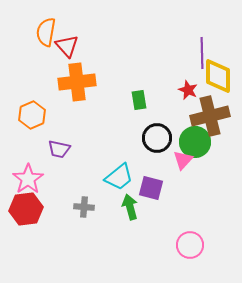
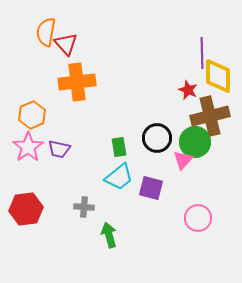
red triangle: moved 1 px left, 2 px up
green rectangle: moved 20 px left, 47 px down
pink star: moved 32 px up
green arrow: moved 21 px left, 28 px down
pink circle: moved 8 px right, 27 px up
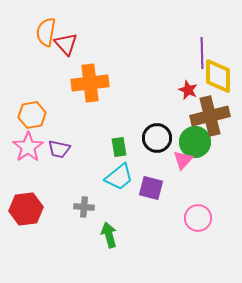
orange cross: moved 13 px right, 1 px down
orange hexagon: rotated 12 degrees clockwise
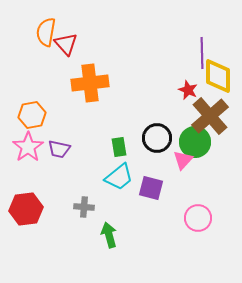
brown cross: rotated 27 degrees counterclockwise
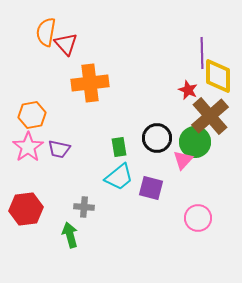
green arrow: moved 39 px left
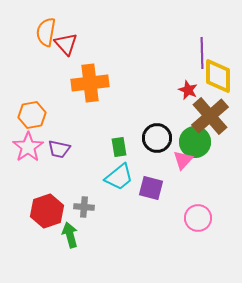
red hexagon: moved 21 px right, 2 px down; rotated 12 degrees counterclockwise
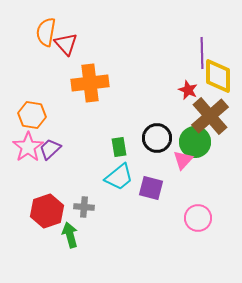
orange hexagon: rotated 20 degrees clockwise
purple trapezoid: moved 9 px left; rotated 125 degrees clockwise
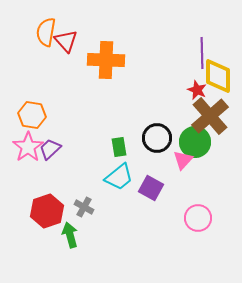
red triangle: moved 3 px up
orange cross: moved 16 px right, 23 px up; rotated 9 degrees clockwise
red star: moved 9 px right
purple square: rotated 15 degrees clockwise
gray cross: rotated 24 degrees clockwise
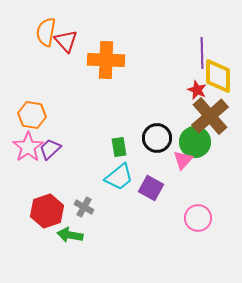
green arrow: rotated 65 degrees counterclockwise
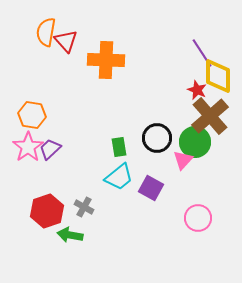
purple line: rotated 32 degrees counterclockwise
